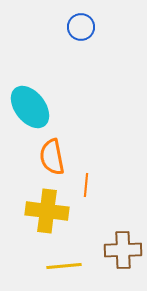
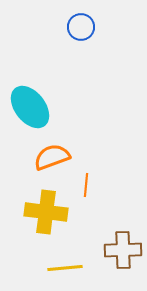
orange semicircle: rotated 81 degrees clockwise
yellow cross: moved 1 px left, 1 px down
yellow line: moved 1 px right, 2 px down
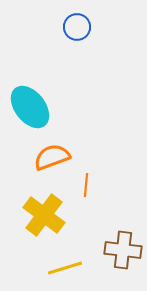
blue circle: moved 4 px left
yellow cross: moved 2 px left, 3 px down; rotated 30 degrees clockwise
brown cross: rotated 9 degrees clockwise
yellow line: rotated 12 degrees counterclockwise
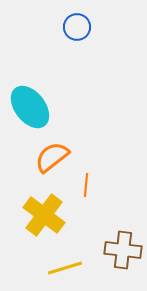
orange semicircle: rotated 18 degrees counterclockwise
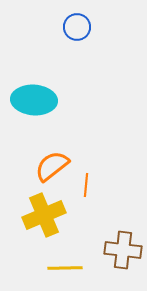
cyan ellipse: moved 4 px right, 7 px up; rotated 48 degrees counterclockwise
orange semicircle: moved 9 px down
yellow cross: rotated 30 degrees clockwise
yellow line: rotated 16 degrees clockwise
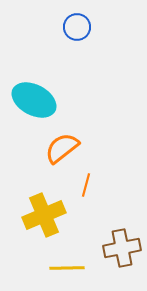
cyan ellipse: rotated 24 degrees clockwise
orange semicircle: moved 10 px right, 18 px up
orange line: rotated 10 degrees clockwise
brown cross: moved 1 px left, 2 px up; rotated 18 degrees counterclockwise
yellow line: moved 2 px right
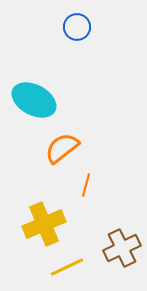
yellow cross: moved 9 px down
brown cross: rotated 15 degrees counterclockwise
yellow line: moved 1 px up; rotated 24 degrees counterclockwise
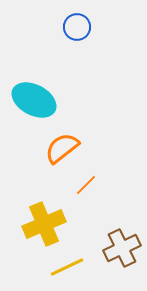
orange line: rotated 30 degrees clockwise
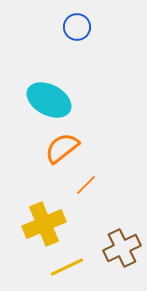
cyan ellipse: moved 15 px right
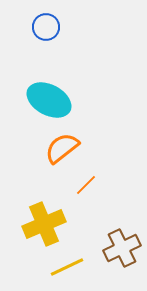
blue circle: moved 31 px left
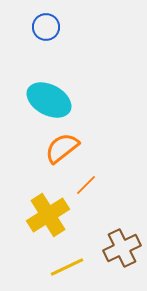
yellow cross: moved 4 px right, 9 px up; rotated 9 degrees counterclockwise
